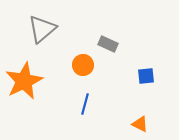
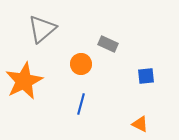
orange circle: moved 2 px left, 1 px up
blue line: moved 4 px left
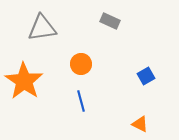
gray triangle: moved 1 px up; rotated 32 degrees clockwise
gray rectangle: moved 2 px right, 23 px up
blue square: rotated 24 degrees counterclockwise
orange star: rotated 12 degrees counterclockwise
blue line: moved 3 px up; rotated 30 degrees counterclockwise
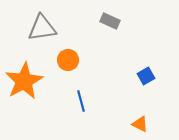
orange circle: moved 13 px left, 4 px up
orange star: rotated 9 degrees clockwise
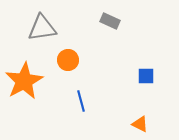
blue square: rotated 30 degrees clockwise
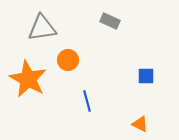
orange star: moved 4 px right, 2 px up; rotated 15 degrees counterclockwise
blue line: moved 6 px right
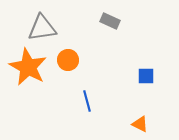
orange star: moved 12 px up
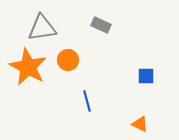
gray rectangle: moved 9 px left, 4 px down
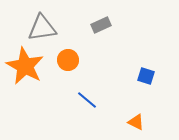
gray rectangle: rotated 48 degrees counterclockwise
orange star: moved 3 px left, 1 px up
blue square: rotated 18 degrees clockwise
blue line: moved 1 px up; rotated 35 degrees counterclockwise
orange triangle: moved 4 px left, 2 px up
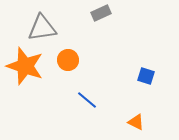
gray rectangle: moved 12 px up
orange star: rotated 9 degrees counterclockwise
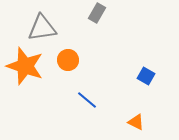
gray rectangle: moved 4 px left; rotated 36 degrees counterclockwise
blue square: rotated 12 degrees clockwise
